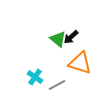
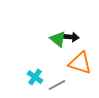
black arrow: rotated 133 degrees counterclockwise
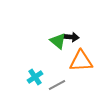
green triangle: moved 2 px down
orange triangle: moved 1 px right, 2 px up; rotated 20 degrees counterclockwise
cyan cross: rotated 21 degrees clockwise
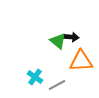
cyan cross: rotated 21 degrees counterclockwise
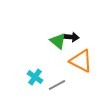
orange triangle: rotated 30 degrees clockwise
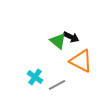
black arrow: rotated 21 degrees clockwise
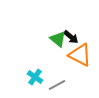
black arrow: rotated 14 degrees clockwise
green triangle: moved 2 px up
orange triangle: moved 1 px left, 6 px up
